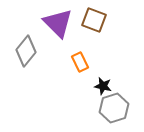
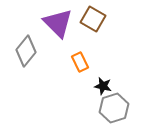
brown square: moved 1 px left, 1 px up; rotated 10 degrees clockwise
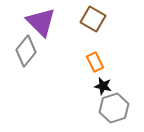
purple triangle: moved 17 px left, 1 px up
orange rectangle: moved 15 px right
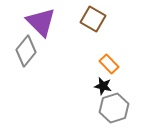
orange rectangle: moved 14 px right, 2 px down; rotated 18 degrees counterclockwise
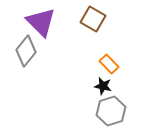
gray hexagon: moved 3 px left, 3 px down
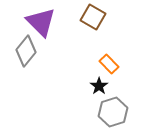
brown square: moved 2 px up
black star: moved 4 px left; rotated 24 degrees clockwise
gray hexagon: moved 2 px right, 1 px down
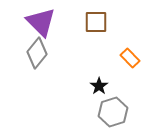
brown square: moved 3 px right, 5 px down; rotated 30 degrees counterclockwise
gray diamond: moved 11 px right, 2 px down
orange rectangle: moved 21 px right, 6 px up
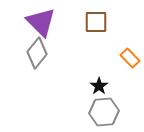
gray hexagon: moved 9 px left; rotated 12 degrees clockwise
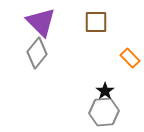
black star: moved 6 px right, 5 px down
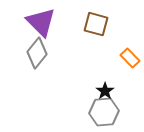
brown square: moved 2 px down; rotated 15 degrees clockwise
